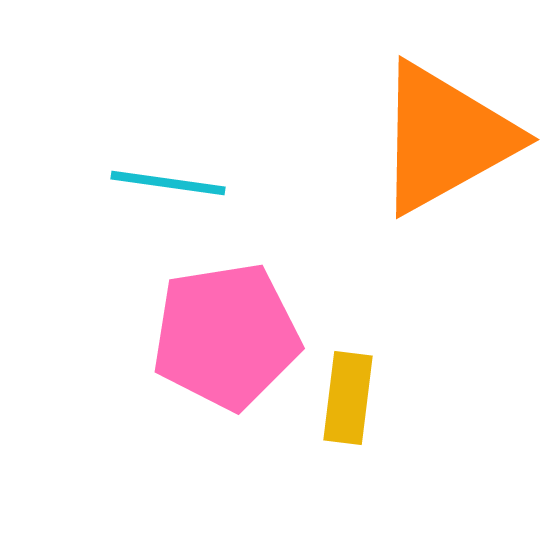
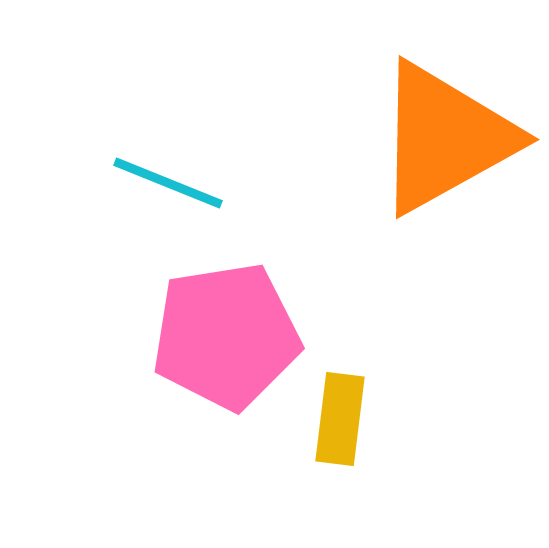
cyan line: rotated 14 degrees clockwise
yellow rectangle: moved 8 px left, 21 px down
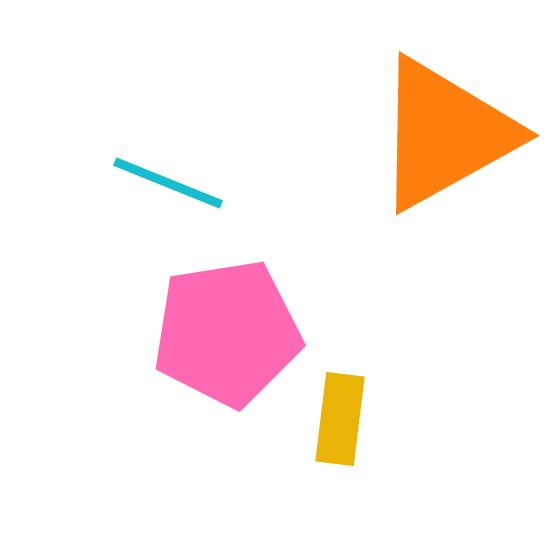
orange triangle: moved 4 px up
pink pentagon: moved 1 px right, 3 px up
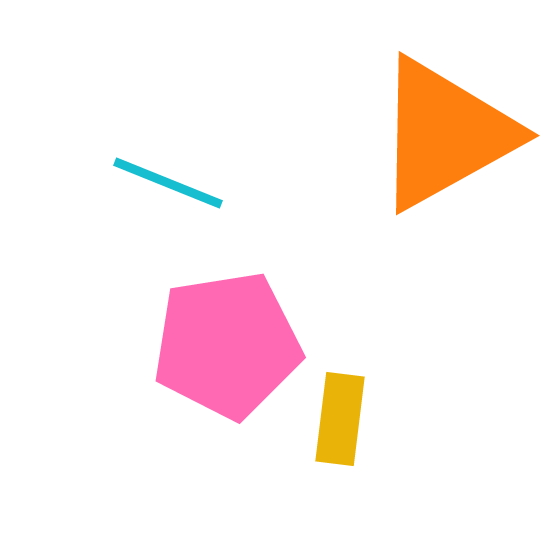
pink pentagon: moved 12 px down
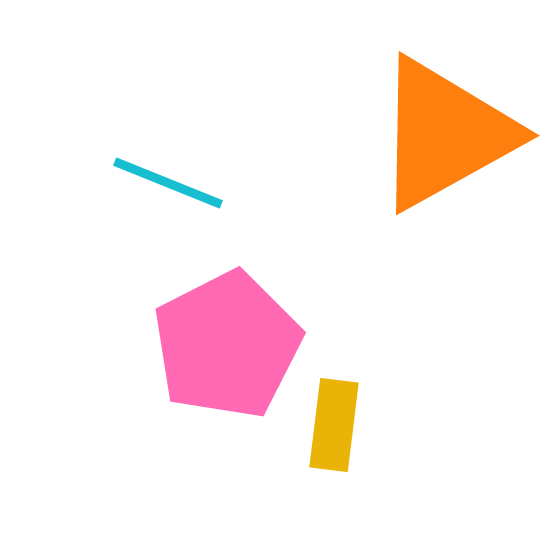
pink pentagon: rotated 18 degrees counterclockwise
yellow rectangle: moved 6 px left, 6 px down
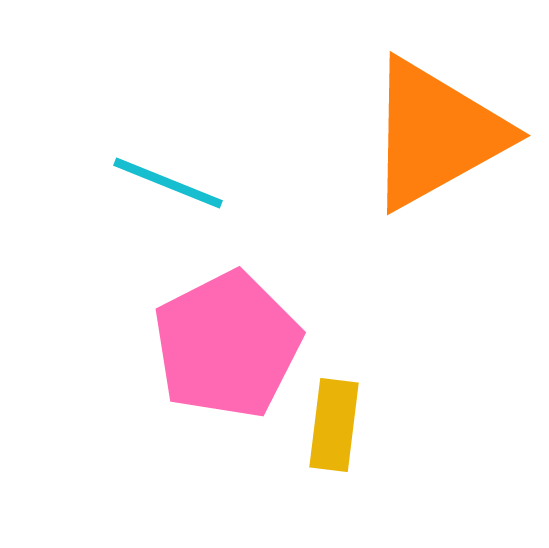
orange triangle: moved 9 px left
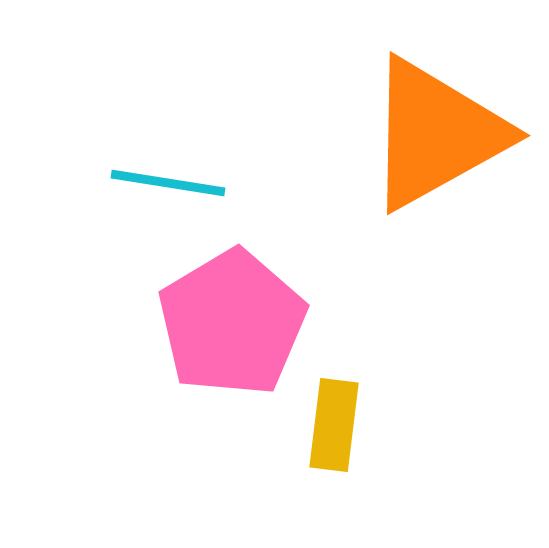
cyan line: rotated 13 degrees counterclockwise
pink pentagon: moved 5 px right, 22 px up; rotated 4 degrees counterclockwise
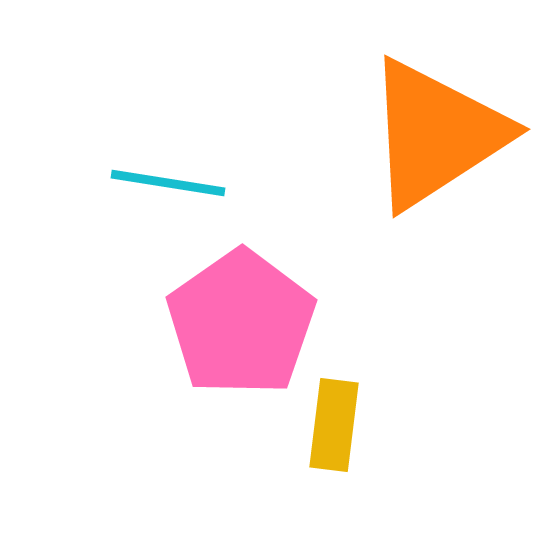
orange triangle: rotated 4 degrees counterclockwise
pink pentagon: moved 9 px right; rotated 4 degrees counterclockwise
